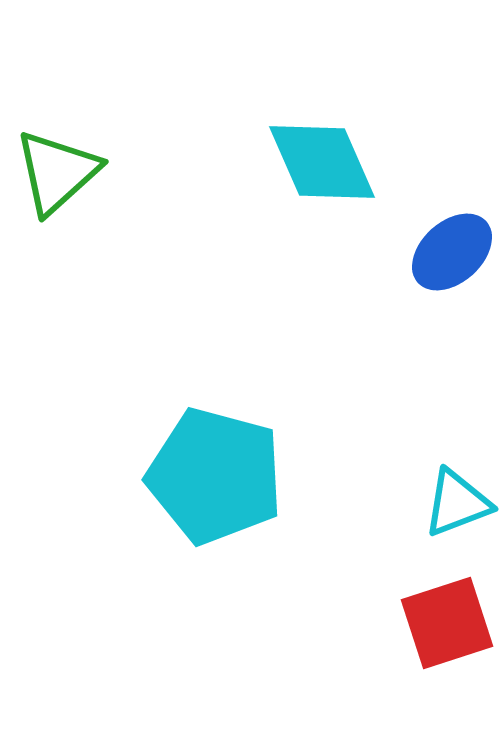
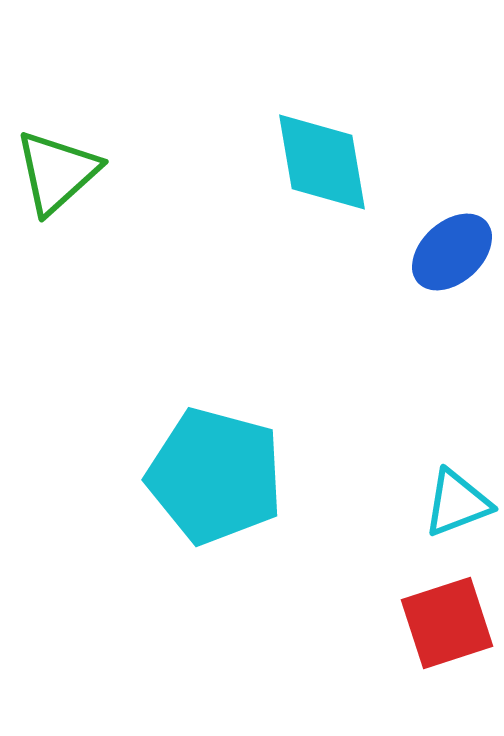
cyan diamond: rotated 14 degrees clockwise
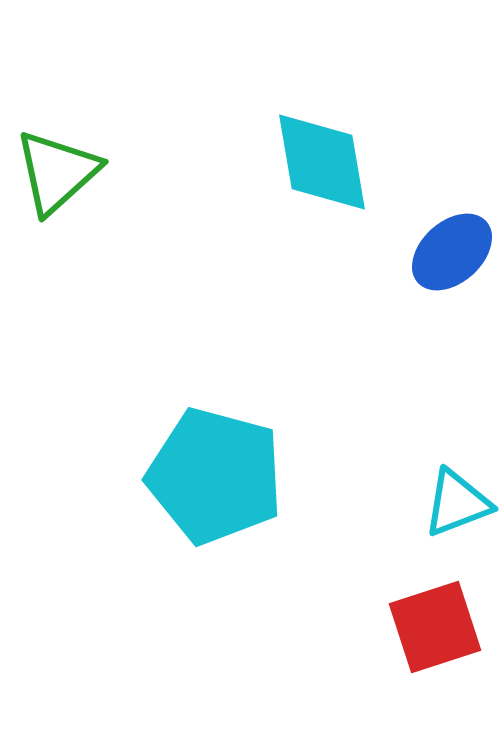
red square: moved 12 px left, 4 px down
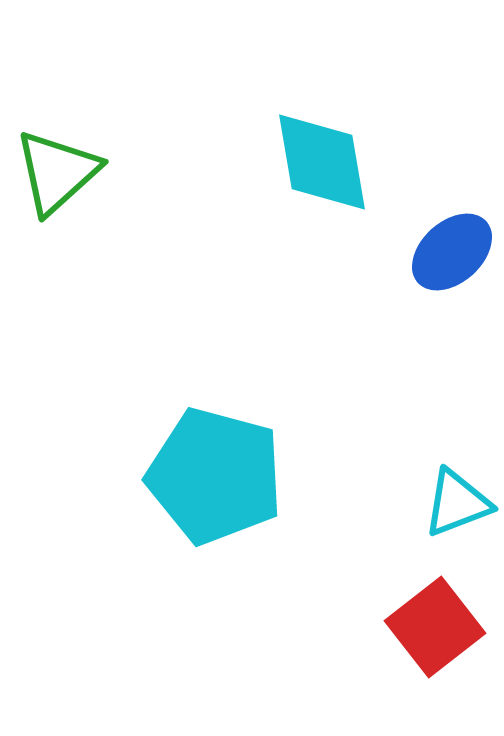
red square: rotated 20 degrees counterclockwise
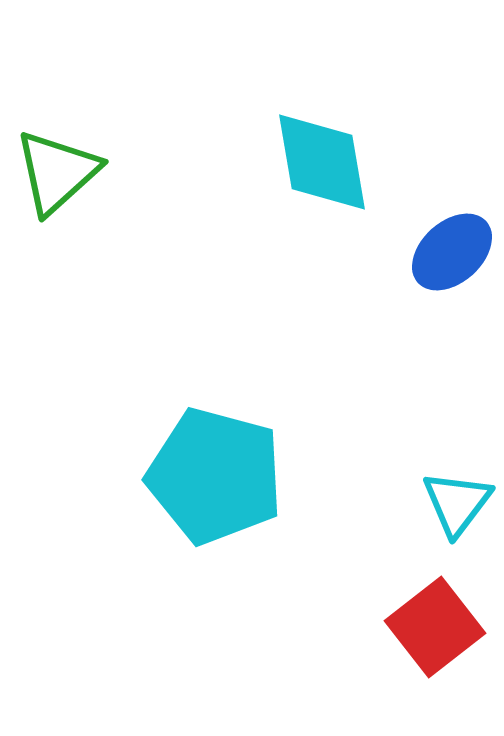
cyan triangle: rotated 32 degrees counterclockwise
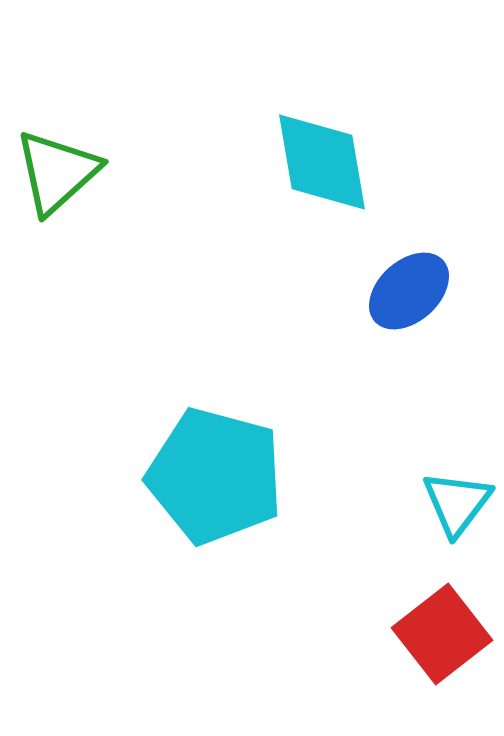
blue ellipse: moved 43 px left, 39 px down
red square: moved 7 px right, 7 px down
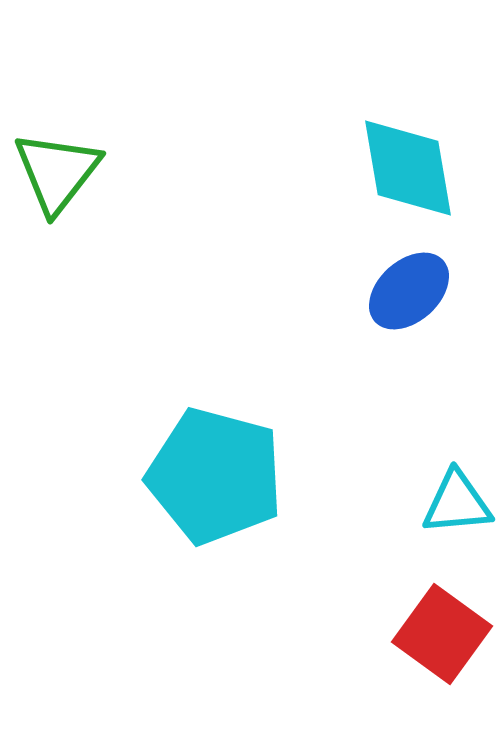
cyan diamond: moved 86 px right, 6 px down
green triangle: rotated 10 degrees counterclockwise
cyan triangle: rotated 48 degrees clockwise
red square: rotated 16 degrees counterclockwise
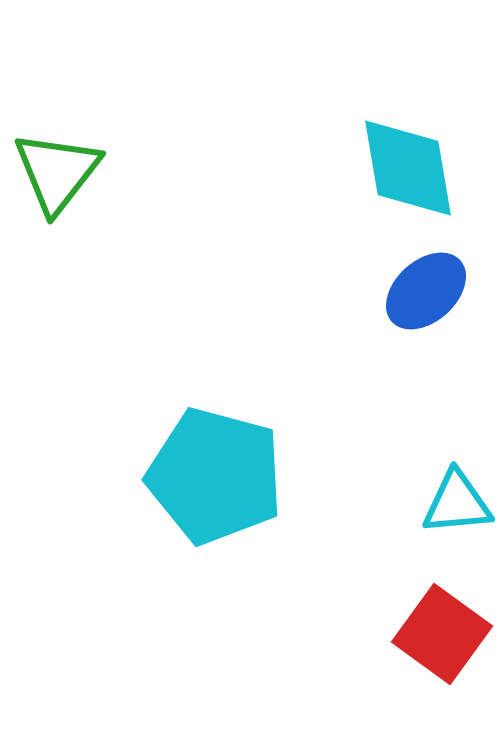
blue ellipse: moved 17 px right
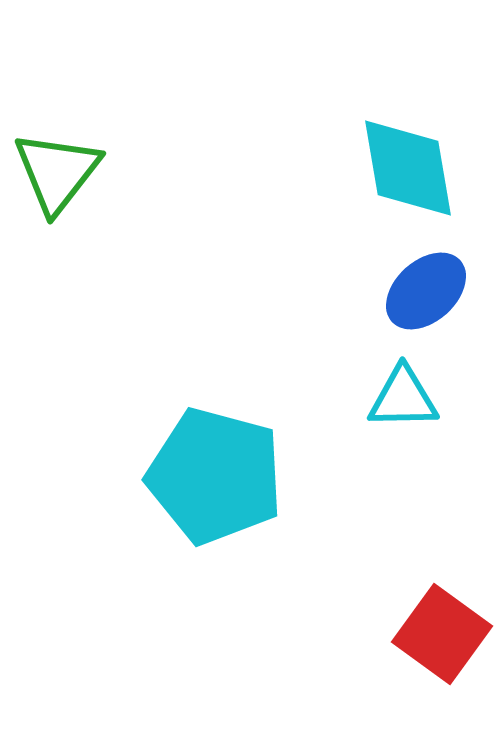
cyan triangle: moved 54 px left, 105 px up; rotated 4 degrees clockwise
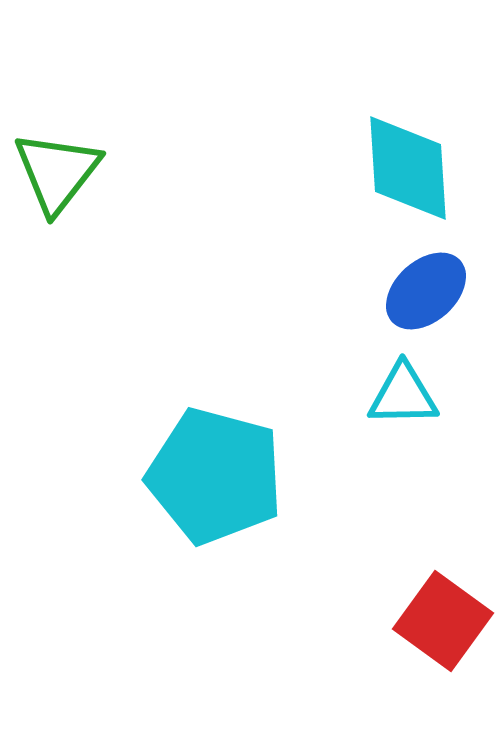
cyan diamond: rotated 6 degrees clockwise
cyan triangle: moved 3 px up
red square: moved 1 px right, 13 px up
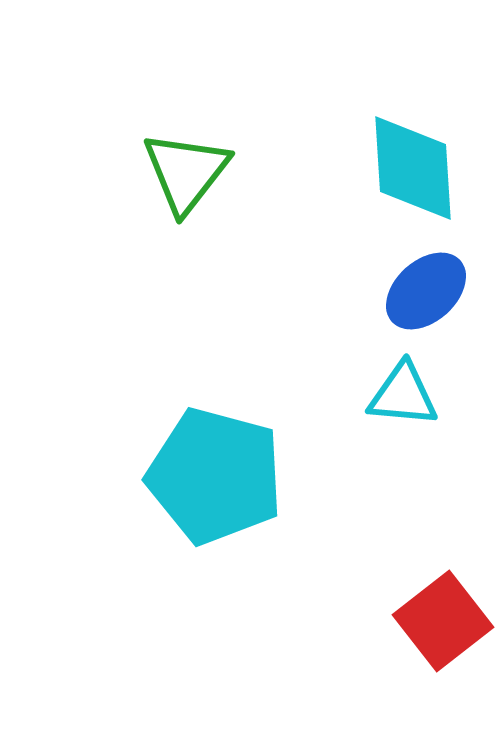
cyan diamond: moved 5 px right
green triangle: moved 129 px right
cyan triangle: rotated 6 degrees clockwise
red square: rotated 16 degrees clockwise
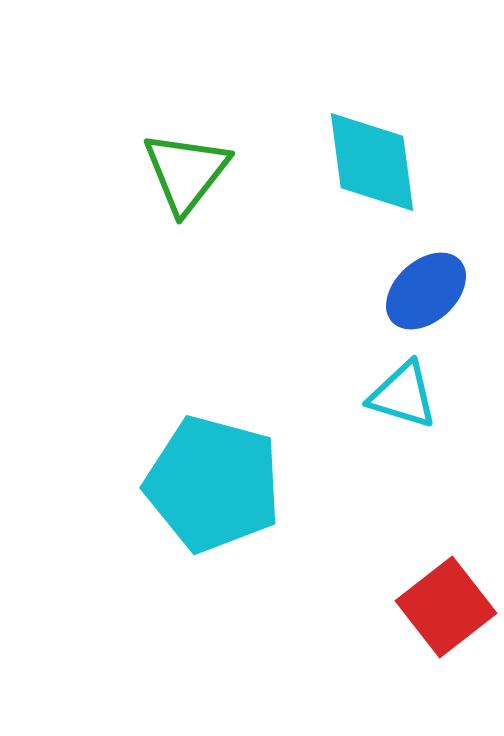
cyan diamond: moved 41 px left, 6 px up; rotated 4 degrees counterclockwise
cyan triangle: rotated 12 degrees clockwise
cyan pentagon: moved 2 px left, 8 px down
red square: moved 3 px right, 14 px up
